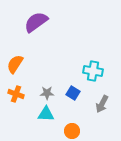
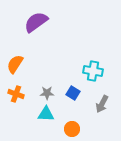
orange circle: moved 2 px up
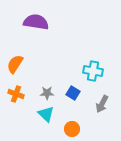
purple semicircle: rotated 45 degrees clockwise
cyan triangle: rotated 42 degrees clockwise
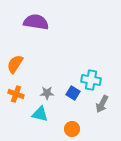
cyan cross: moved 2 px left, 9 px down
cyan triangle: moved 6 px left; rotated 30 degrees counterclockwise
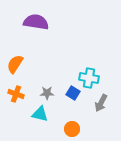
cyan cross: moved 2 px left, 2 px up
gray arrow: moved 1 px left, 1 px up
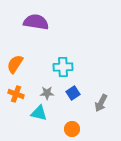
cyan cross: moved 26 px left, 11 px up; rotated 12 degrees counterclockwise
blue square: rotated 24 degrees clockwise
cyan triangle: moved 1 px left, 1 px up
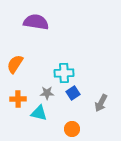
cyan cross: moved 1 px right, 6 px down
orange cross: moved 2 px right, 5 px down; rotated 21 degrees counterclockwise
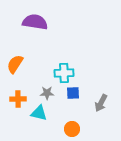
purple semicircle: moved 1 px left
blue square: rotated 32 degrees clockwise
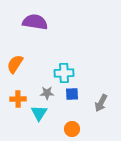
blue square: moved 1 px left, 1 px down
cyan triangle: rotated 48 degrees clockwise
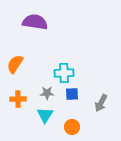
cyan triangle: moved 6 px right, 2 px down
orange circle: moved 2 px up
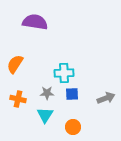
orange cross: rotated 14 degrees clockwise
gray arrow: moved 5 px right, 5 px up; rotated 138 degrees counterclockwise
orange circle: moved 1 px right
